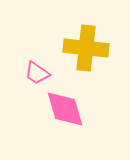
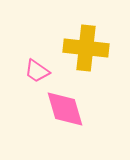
pink trapezoid: moved 2 px up
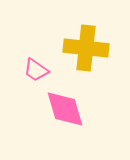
pink trapezoid: moved 1 px left, 1 px up
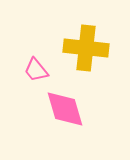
pink trapezoid: rotated 16 degrees clockwise
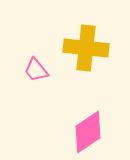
pink diamond: moved 23 px right, 23 px down; rotated 72 degrees clockwise
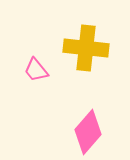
pink diamond: rotated 15 degrees counterclockwise
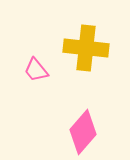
pink diamond: moved 5 px left
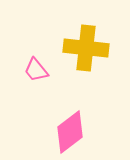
pink diamond: moved 13 px left; rotated 12 degrees clockwise
